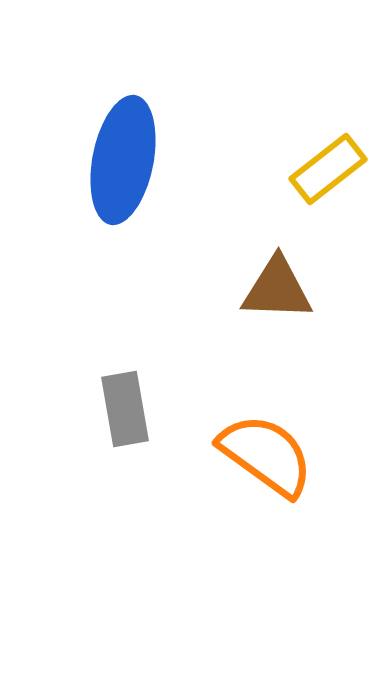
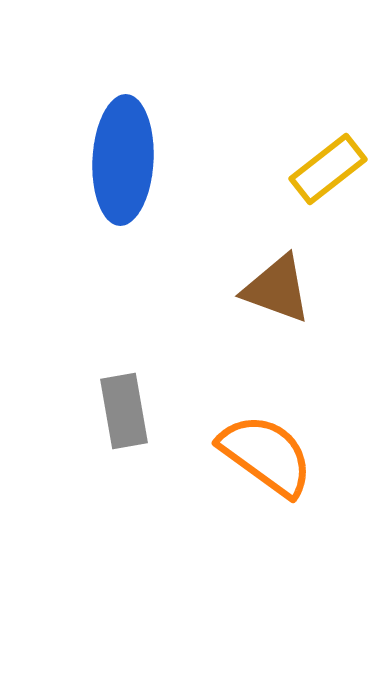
blue ellipse: rotated 8 degrees counterclockwise
brown triangle: rotated 18 degrees clockwise
gray rectangle: moved 1 px left, 2 px down
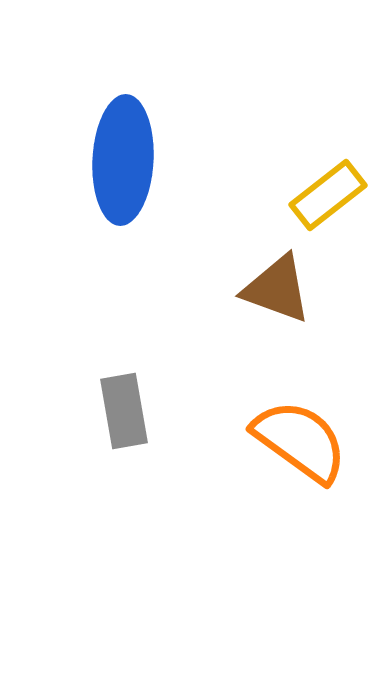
yellow rectangle: moved 26 px down
orange semicircle: moved 34 px right, 14 px up
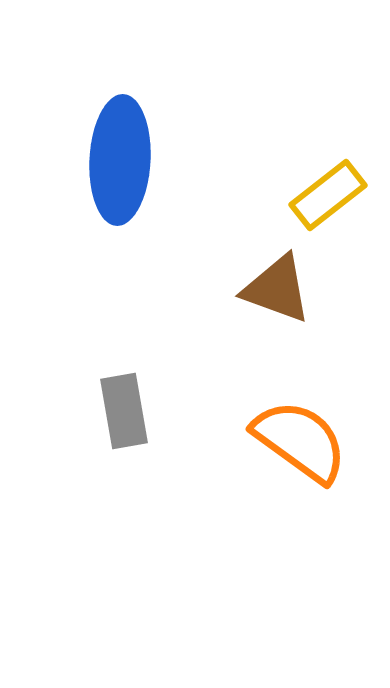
blue ellipse: moved 3 px left
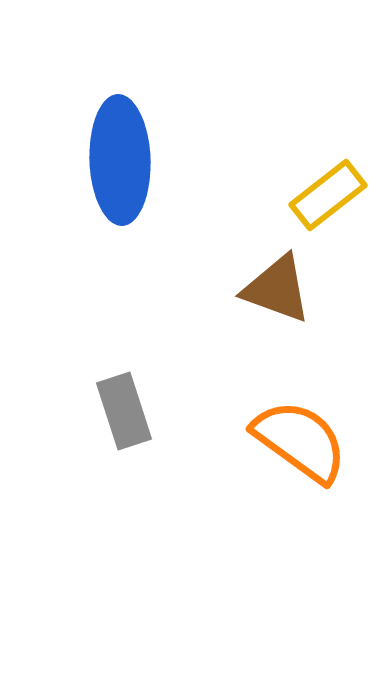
blue ellipse: rotated 5 degrees counterclockwise
gray rectangle: rotated 8 degrees counterclockwise
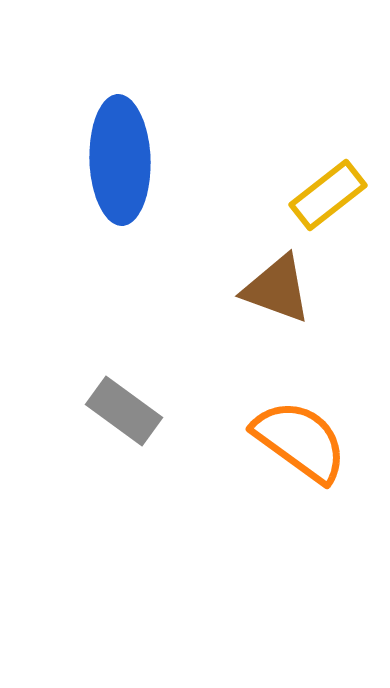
gray rectangle: rotated 36 degrees counterclockwise
